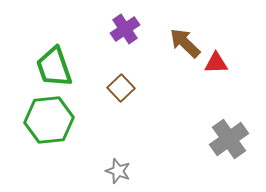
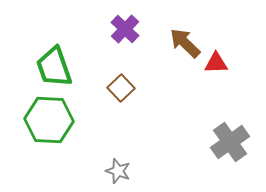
purple cross: rotated 12 degrees counterclockwise
green hexagon: rotated 9 degrees clockwise
gray cross: moved 1 px right, 3 px down
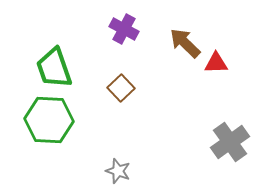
purple cross: moved 1 px left; rotated 16 degrees counterclockwise
green trapezoid: moved 1 px down
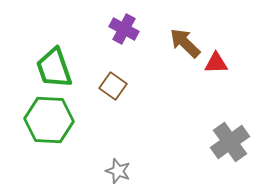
brown square: moved 8 px left, 2 px up; rotated 12 degrees counterclockwise
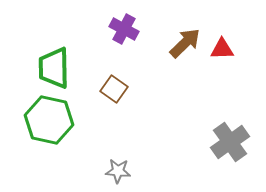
brown arrow: rotated 92 degrees clockwise
red triangle: moved 6 px right, 14 px up
green trapezoid: rotated 18 degrees clockwise
brown square: moved 1 px right, 3 px down
green hexagon: rotated 9 degrees clockwise
gray star: rotated 15 degrees counterclockwise
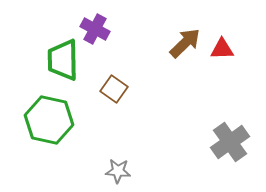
purple cross: moved 29 px left
green trapezoid: moved 9 px right, 8 px up
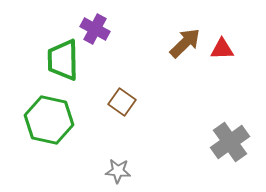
brown square: moved 8 px right, 13 px down
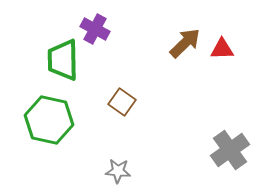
gray cross: moved 8 px down
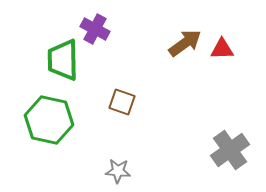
brown arrow: rotated 8 degrees clockwise
brown square: rotated 16 degrees counterclockwise
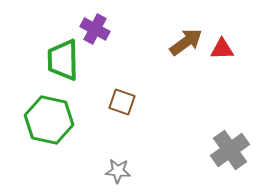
brown arrow: moved 1 px right, 1 px up
